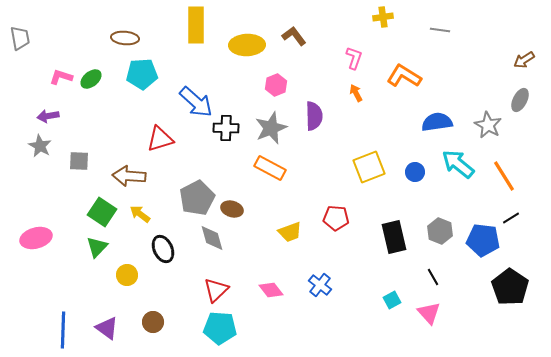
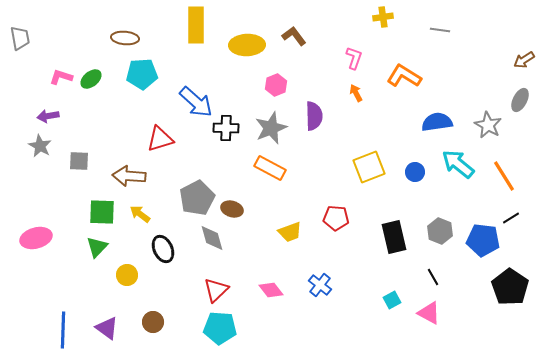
green square at (102, 212): rotated 32 degrees counterclockwise
pink triangle at (429, 313): rotated 20 degrees counterclockwise
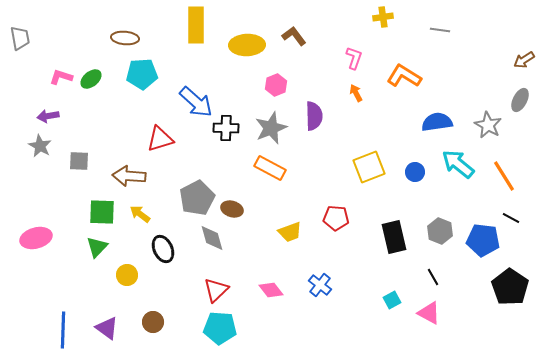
black line at (511, 218): rotated 60 degrees clockwise
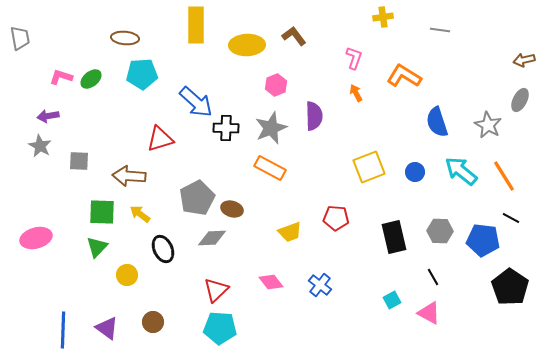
brown arrow at (524, 60): rotated 20 degrees clockwise
blue semicircle at (437, 122): rotated 100 degrees counterclockwise
cyan arrow at (458, 164): moved 3 px right, 7 px down
gray hexagon at (440, 231): rotated 20 degrees counterclockwise
gray diamond at (212, 238): rotated 76 degrees counterclockwise
pink diamond at (271, 290): moved 8 px up
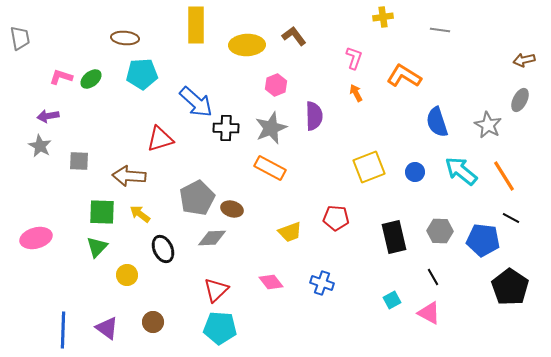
blue cross at (320, 285): moved 2 px right, 2 px up; rotated 20 degrees counterclockwise
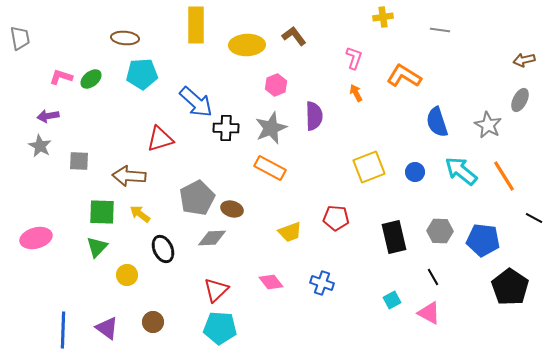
black line at (511, 218): moved 23 px right
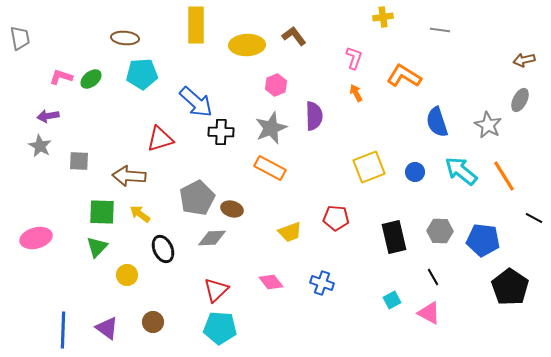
black cross at (226, 128): moved 5 px left, 4 px down
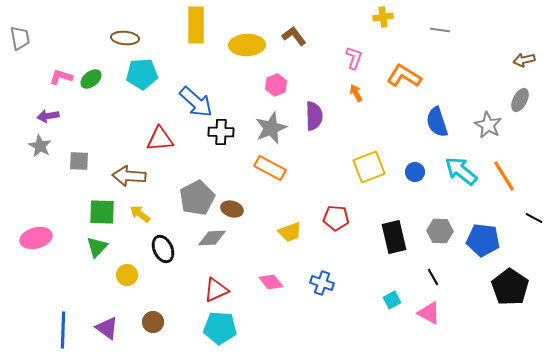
red triangle at (160, 139): rotated 12 degrees clockwise
red triangle at (216, 290): rotated 20 degrees clockwise
